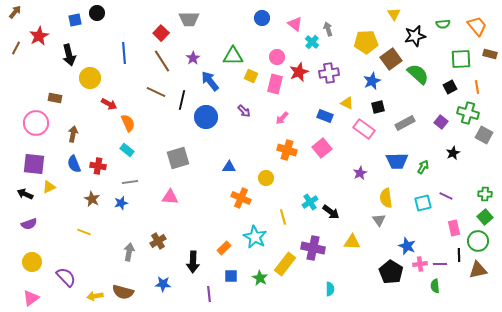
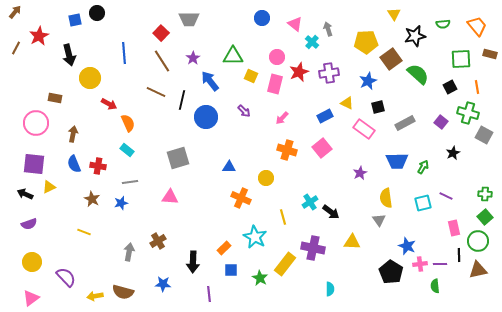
blue star at (372, 81): moved 4 px left
blue rectangle at (325, 116): rotated 49 degrees counterclockwise
blue square at (231, 276): moved 6 px up
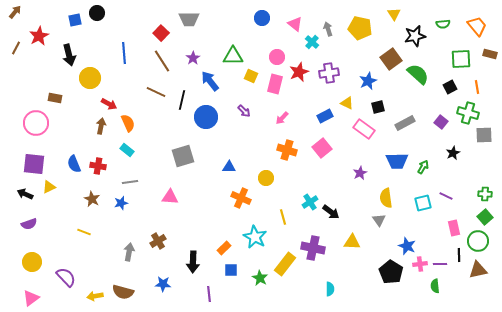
yellow pentagon at (366, 42): moved 6 px left, 14 px up; rotated 15 degrees clockwise
brown arrow at (73, 134): moved 28 px right, 8 px up
gray square at (484, 135): rotated 30 degrees counterclockwise
gray square at (178, 158): moved 5 px right, 2 px up
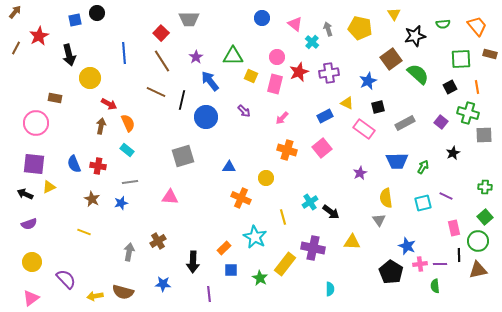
purple star at (193, 58): moved 3 px right, 1 px up
green cross at (485, 194): moved 7 px up
purple semicircle at (66, 277): moved 2 px down
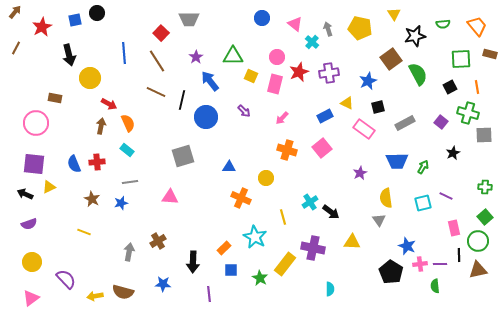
red star at (39, 36): moved 3 px right, 9 px up
brown line at (162, 61): moved 5 px left
green semicircle at (418, 74): rotated 20 degrees clockwise
red cross at (98, 166): moved 1 px left, 4 px up; rotated 14 degrees counterclockwise
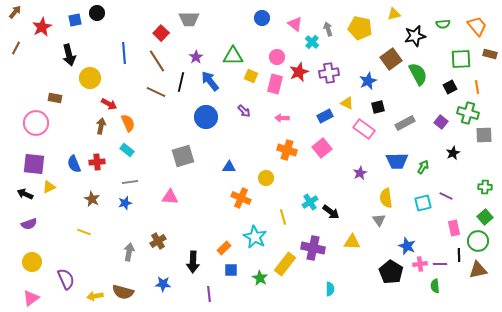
yellow triangle at (394, 14): rotated 48 degrees clockwise
black line at (182, 100): moved 1 px left, 18 px up
pink arrow at (282, 118): rotated 48 degrees clockwise
blue star at (121, 203): moved 4 px right
purple semicircle at (66, 279): rotated 20 degrees clockwise
